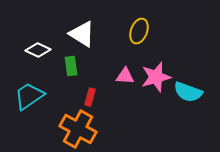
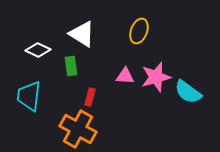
cyan semicircle: rotated 16 degrees clockwise
cyan trapezoid: rotated 48 degrees counterclockwise
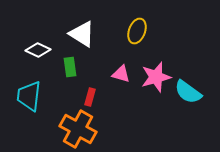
yellow ellipse: moved 2 px left
green rectangle: moved 1 px left, 1 px down
pink triangle: moved 4 px left, 2 px up; rotated 12 degrees clockwise
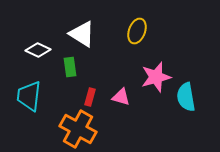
pink triangle: moved 23 px down
cyan semicircle: moved 2 px left, 5 px down; rotated 44 degrees clockwise
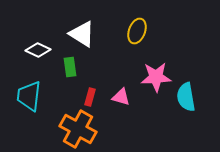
pink star: rotated 12 degrees clockwise
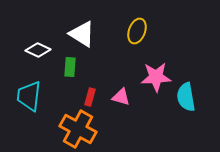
green rectangle: rotated 12 degrees clockwise
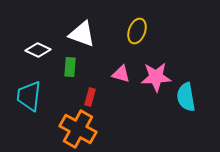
white triangle: rotated 12 degrees counterclockwise
pink triangle: moved 23 px up
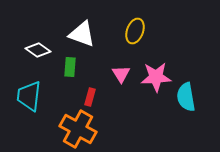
yellow ellipse: moved 2 px left
white diamond: rotated 10 degrees clockwise
pink triangle: rotated 42 degrees clockwise
